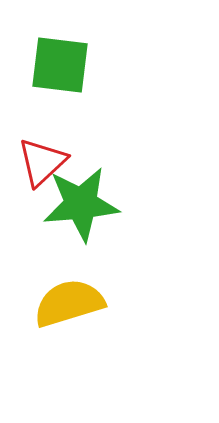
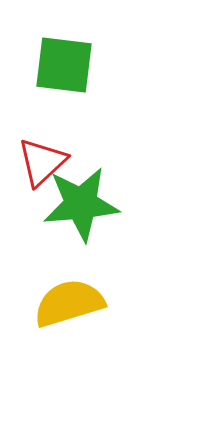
green square: moved 4 px right
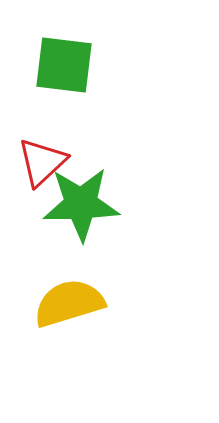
green star: rotated 4 degrees clockwise
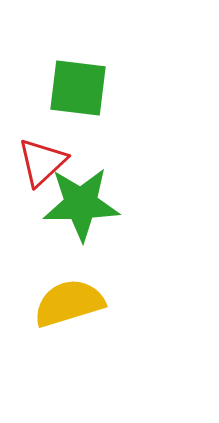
green square: moved 14 px right, 23 px down
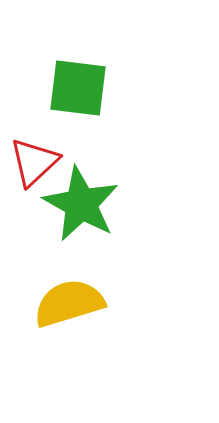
red triangle: moved 8 px left
green star: rotated 30 degrees clockwise
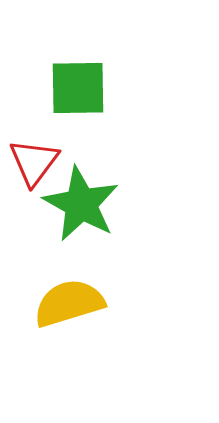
green square: rotated 8 degrees counterclockwise
red triangle: rotated 10 degrees counterclockwise
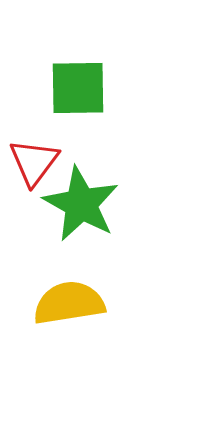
yellow semicircle: rotated 8 degrees clockwise
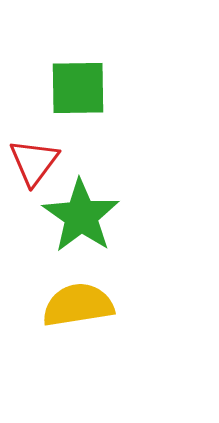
green star: moved 12 px down; rotated 6 degrees clockwise
yellow semicircle: moved 9 px right, 2 px down
